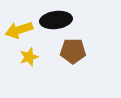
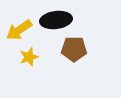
yellow arrow: rotated 16 degrees counterclockwise
brown pentagon: moved 1 px right, 2 px up
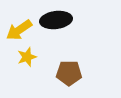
brown pentagon: moved 5 px left, 24 px down
yellow star: moved 2 px left
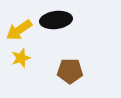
yellow star: moved 6 px left, 1 px down
brown pentagon: moved 1 px right, 2 px up
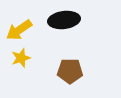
black ellipse: moved 8 px right
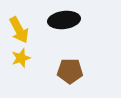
yellow arrow: rotated 84 degrees counterclockwise
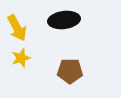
yellow arrow: moved 2 px left, 2 px up
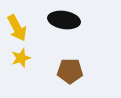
black ellipse: rotated 16 degrees clockwise
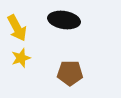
brown pentagon: moved 2 px down
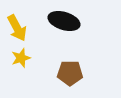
black ellipse: moved 1 px down; rotated 8 degrees clockwise
